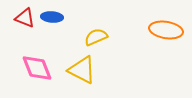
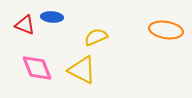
red triangle: moved 7 px down
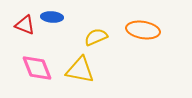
orange ellipse: moved 23 px left
yellow triangle: moved 2 px left; rotated 16 degrees counterclockwise
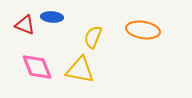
yellow semicircle: moved 3 px left; rotated 45 degrees counterclockwise
pink diamond: moved 1 px up
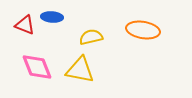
yellow semicircle: moved 2 px left; rotated 55 degrees clockwise
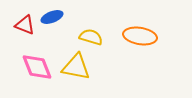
blue ellipse: rotated 25 degrees counterclockwise
orange ellipse: moved 3 px left, 6 px down
yellow semicircle: rotated 30 degrees clockwise
yellow triangle: moved 4 px left, 3 px up
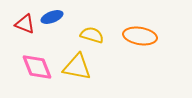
red triangle: moved 1 px up
yellow semicircle: moved 1 px right, 2 px up
yellow triangle: moved 1 px right
